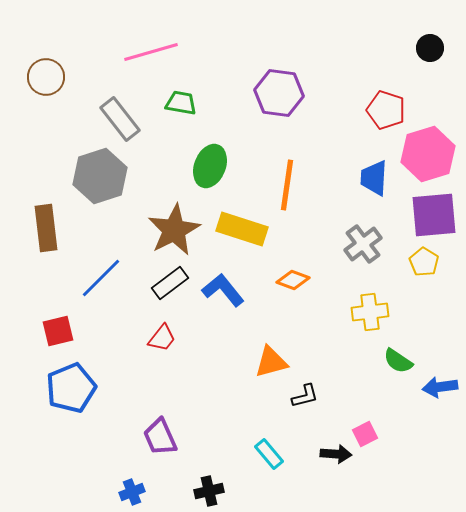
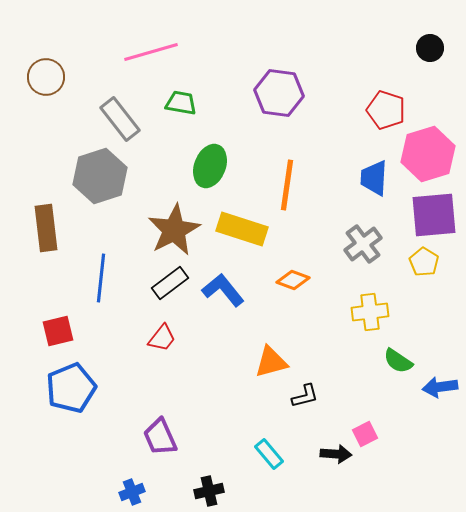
blue line: rotated 39 degrees counterclockwise
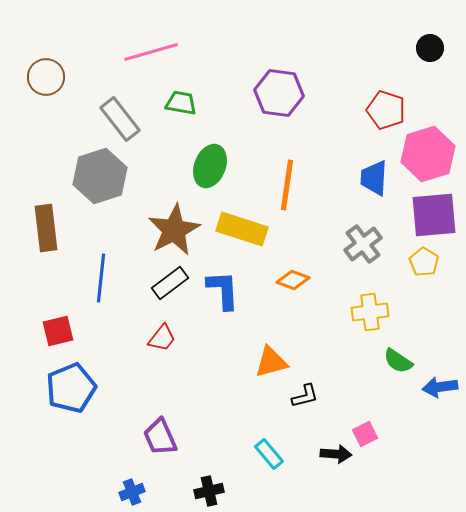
blue L-shape: rotated 36 degrees clockwise
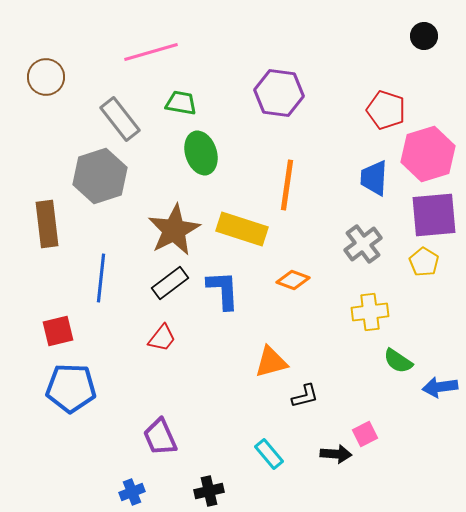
black circle: moved 6 px left, 12 px up
green ellipse: moved 9 px left, 13 px up; rotated 39 degrees counterclockwise
brown rectangle: moved 1 px right, 4 px up
blue pentagon: rotated 24 degrees clockwise
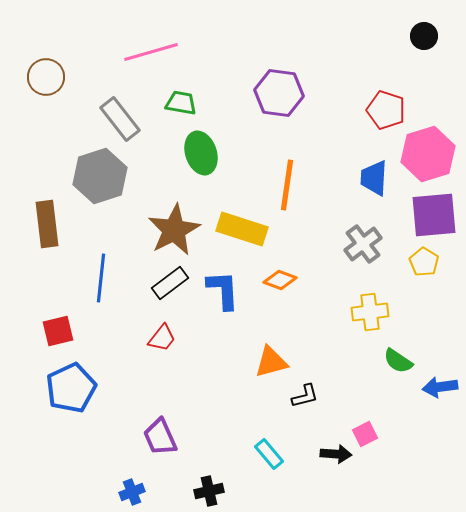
orange diamond: moved 13 px left
blue pentagon: rotated 27 degrees counterclockwise
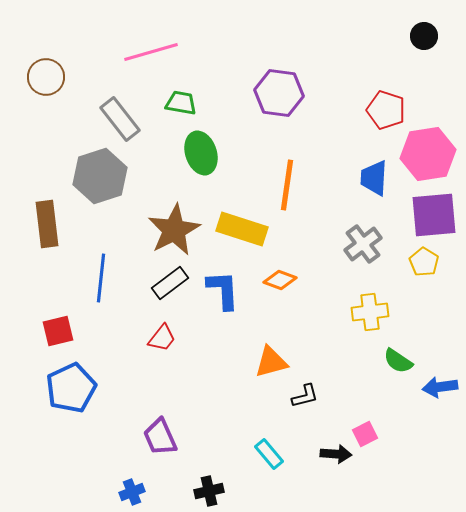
pink hexagon: rotated 8 degrees clockwise
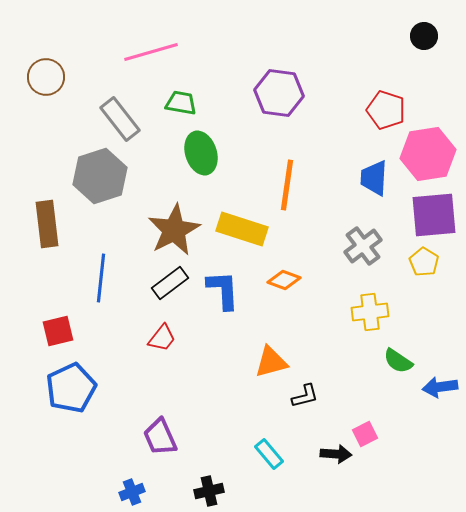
gray cross: moved 2 px down
orange diamond: moved 4 px right
